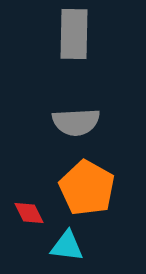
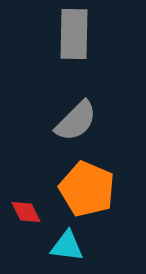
gray semicircle: moved 1 px up; rotated 42 degrees counterclockwise
orange pentagon: moved 1 px down; rotated 6 degrees counterclockwise
red diamond: moved 3 px left, 1 px up
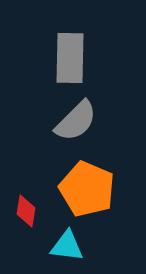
gray rectangle: moved 4 px left, 24 px down
red diamond: moved 1 px up; rotated 36 degrees clockwise
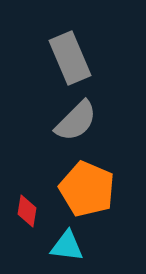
gray rectangle: rotated 24 degrees counterclockwise
red diamond: moved 1 px right
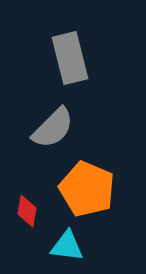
gray rectangle: rotated 9 degrees clockwise
gray semicircle: moved 23 px left, 7 px down
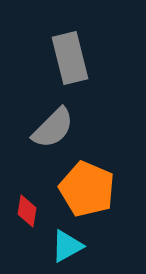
cyan triangle: rotated 36 degrees counterclockwise
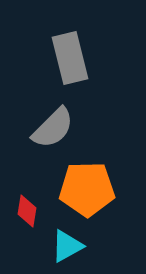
orange pentagon: rotated 24 degrees counterclockwise
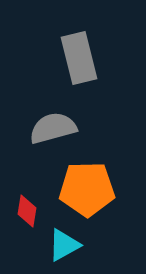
gray rectangle: moved 9 px right
gray semicircle: rotated 150 degrees counterclockwise
cyan triangle: moved 3 px left, 1 px up
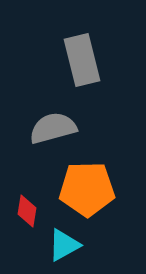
gray rectangle: moved 3 px right, 2 px down
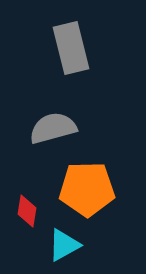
gray rectangle: moved 11 px left, 12 px up
